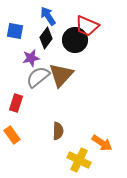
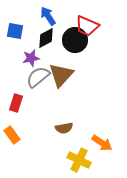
black diamond: rotated 25 degrees clockwise
brown semicircle: moved 6 px right, 3 px up; rotated 78 degrees clockwise
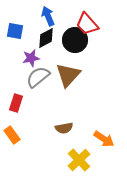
blue arrow: rotated 12 degrees clockwise
red trapezoid: moved 2 px up; rotated 25 degrees clockwise
brown triangle: moved 7 px right
orange arrow: moved 2 px right, 4 px up
yellow cross: rotated 20 degrees clockwise
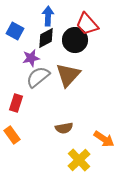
blue arrow: rotated 24 degrees clockwise
blue square: rotated 18 degrees clockwise
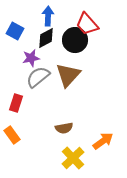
orange arrow: moved 1 px left, 2 px down; rotated 70 degrees counterclockwise
yellow cross: moved 6 px left, 2 px up
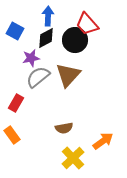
red rectangle: rotated 12 degrees clockwise
